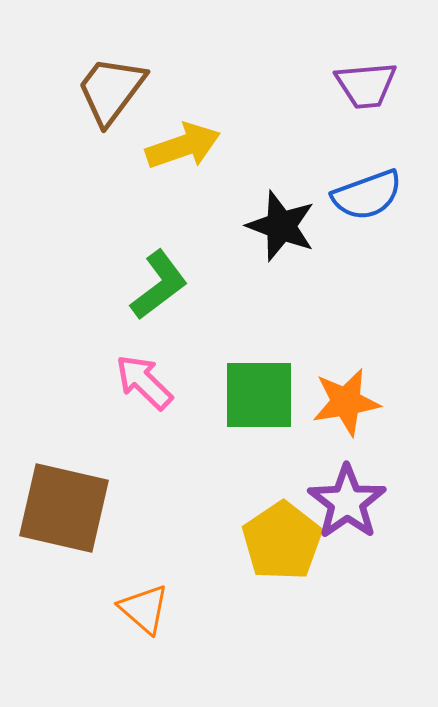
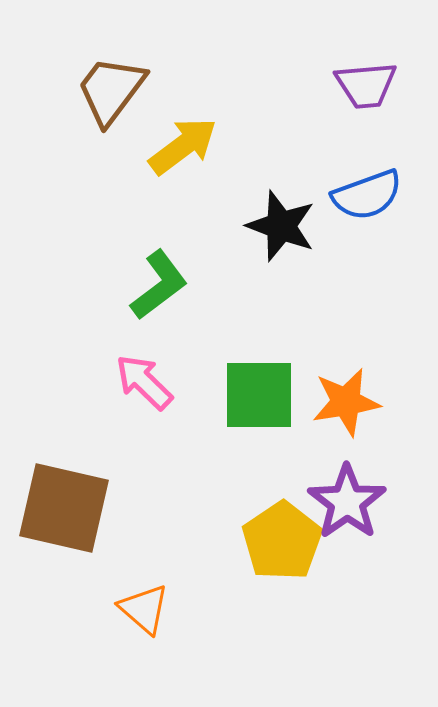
yellow arrow: rotated 18 degrees counterclockwise
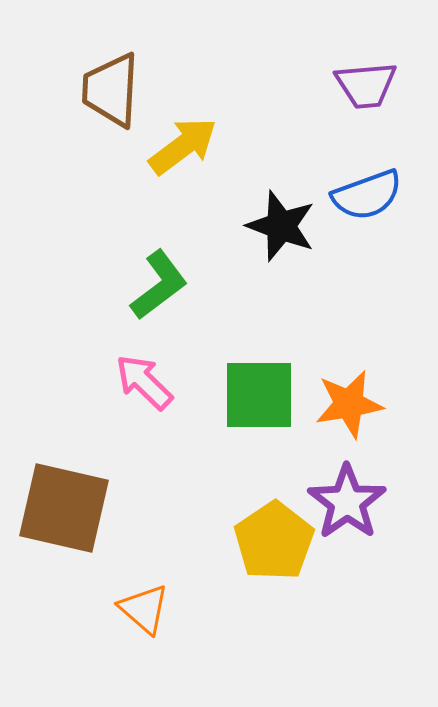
brown trapezoid: rotated 34 degrees counterclockwise
orange star: moved 3 px right, 2 px down
yellow pentagon: moved 8 px left
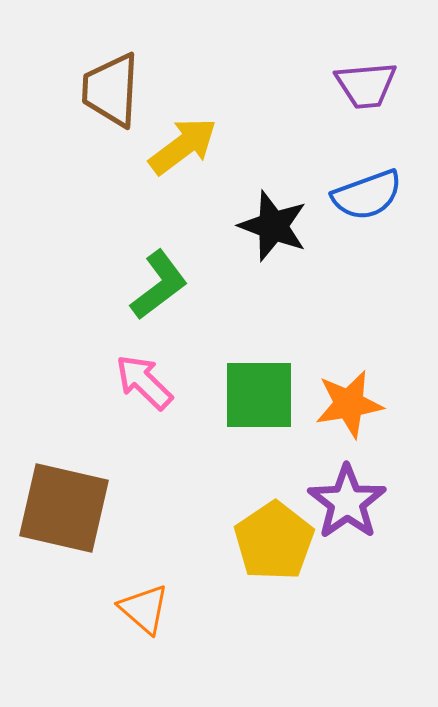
black star: moved 8 px left
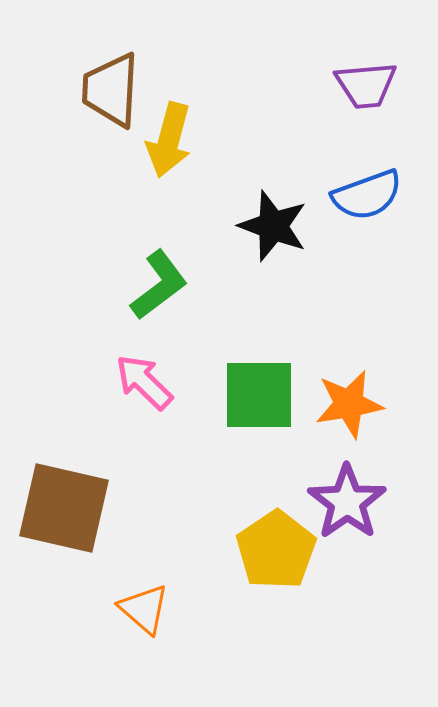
yellow arrow: moved 14 px left, 6 px up; rotated 142 degrees clockwise
yellow pentagon: moved 2 px right, 9 px down
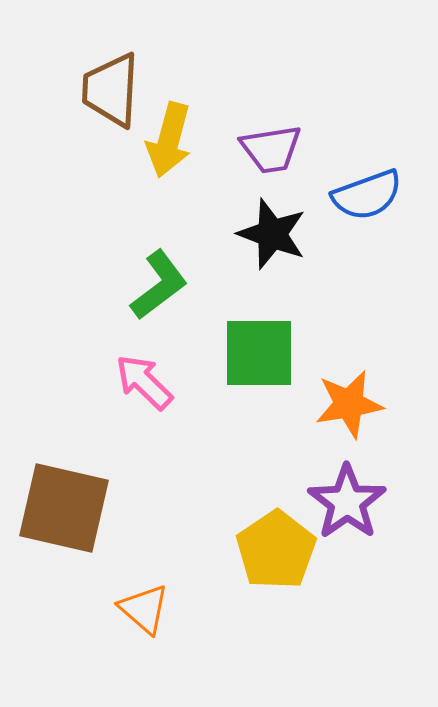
purple trapezoid: moved 95 px left, 64 px down; rotated 4 degrees counterclockwise
black star: moved 1 px left, 8 px down
green square: moved 42 px up
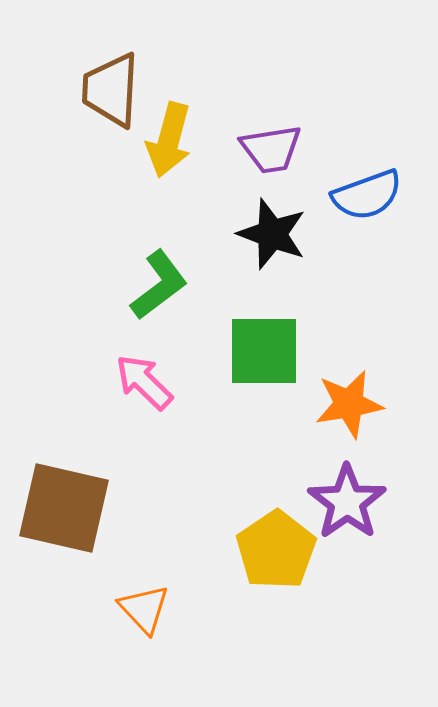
green square: moved 5 px right, 2 px up
orange triangle: rotated 6 degrees clockwise
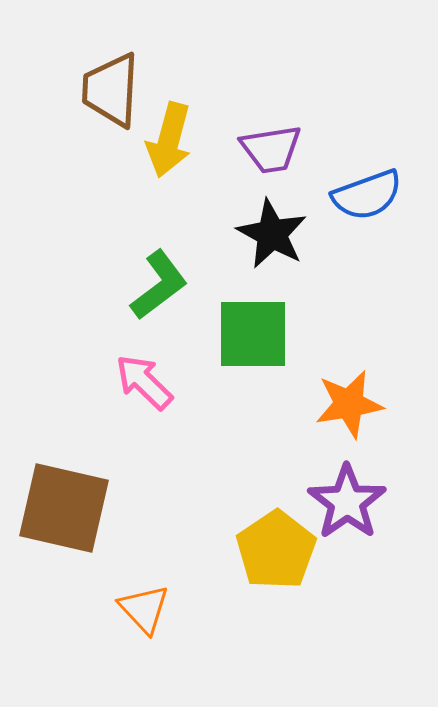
black star: rotated 8 degrees clockwise
green square: moved 11 px left, 17 px up
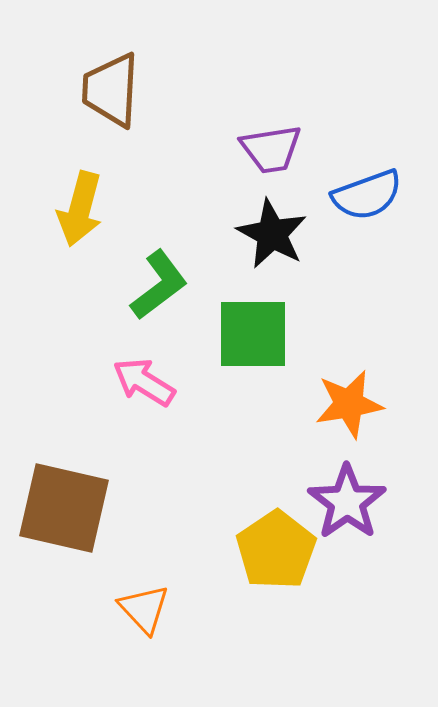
yellow arrow: moved 89 px left, 69 px down
pink arrow: rotated 12 degrees counterclockwise
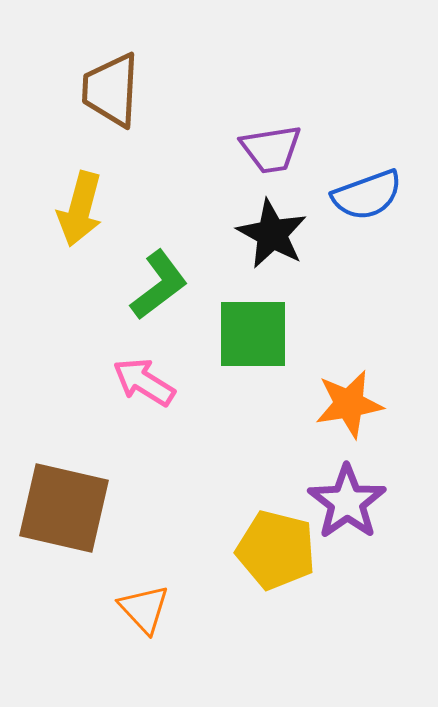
yellow pentagon: rotated 24 degrees counterclockwise
